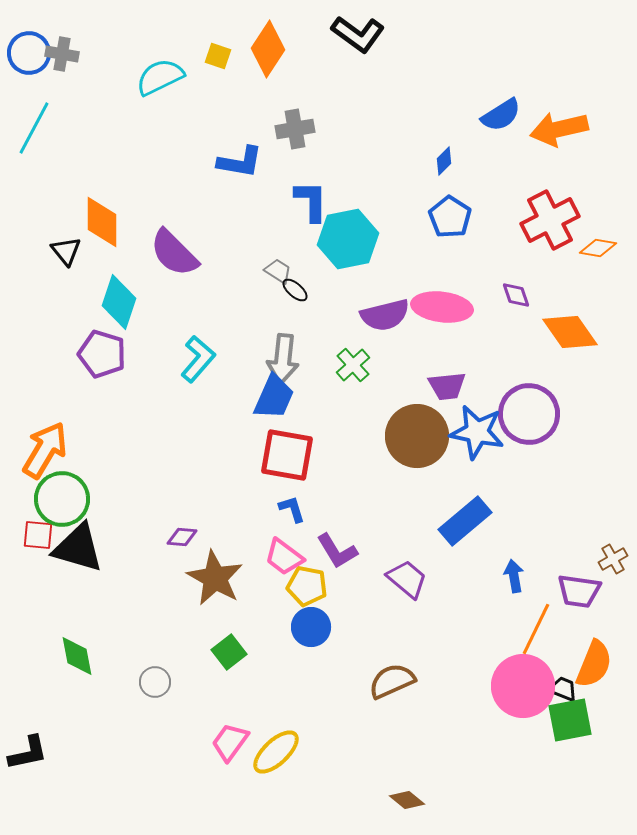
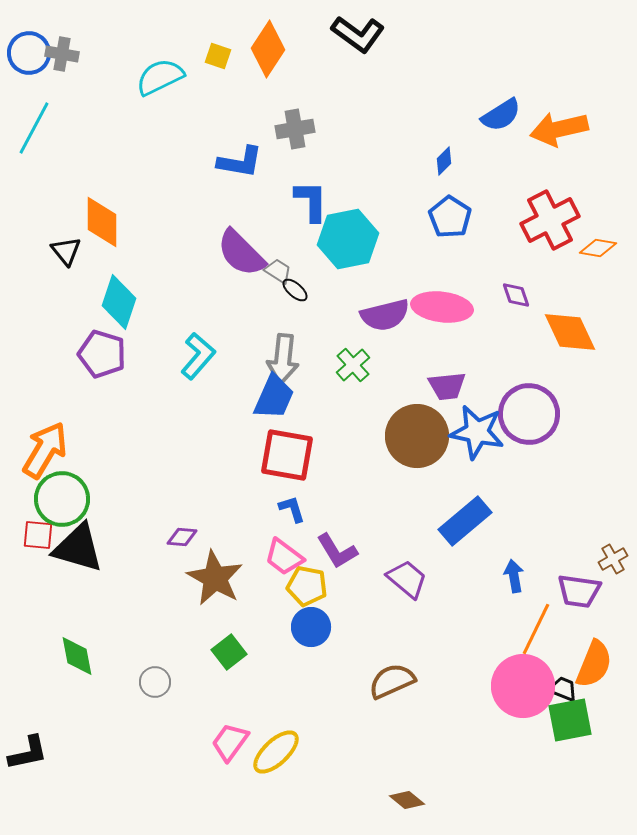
purple semicircle at (174, 253): moved 67 px right
orange diamond at (570, 332): rotated 10 degrees clockwise
cyan L-shape at (198, 359): moved 3 px up
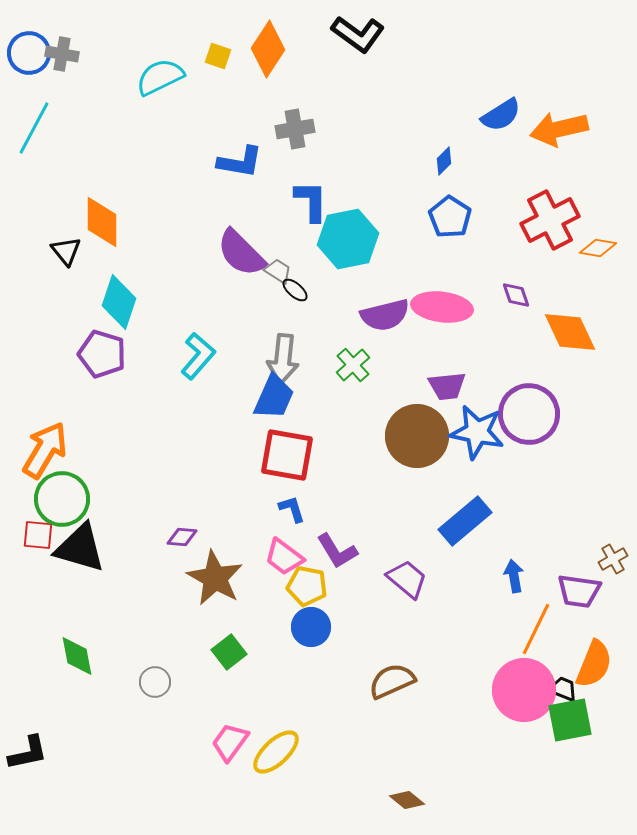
black triangle at (78, 548): moved 2 px right
pink circle at (523, 686): moved 1 px right, 4 px down
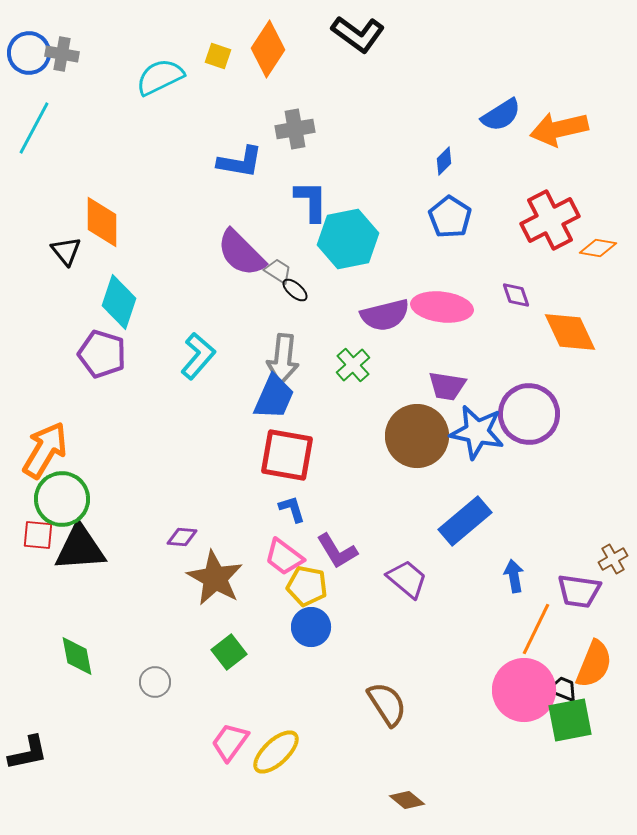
purple trapezoid at (447, 386): rotated 15 degrees clockwise
black triangle at (80, 548): rotated 20 degrees counterclockwise
brown semicircle at (392, 681): moved 5 px left, 23 px down; rotated 81 degrees clockwise
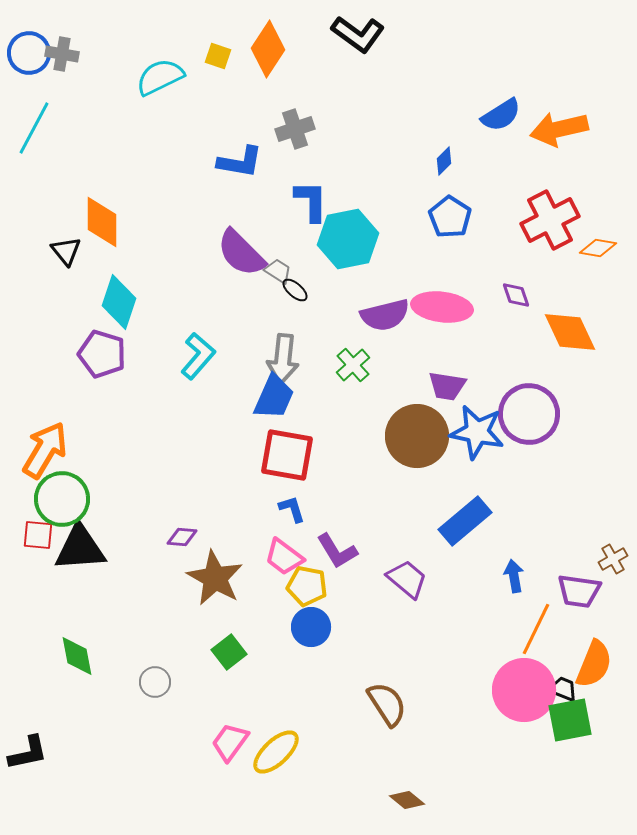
gray cross at (295, 129): rotated 9 degrees counterclockwise
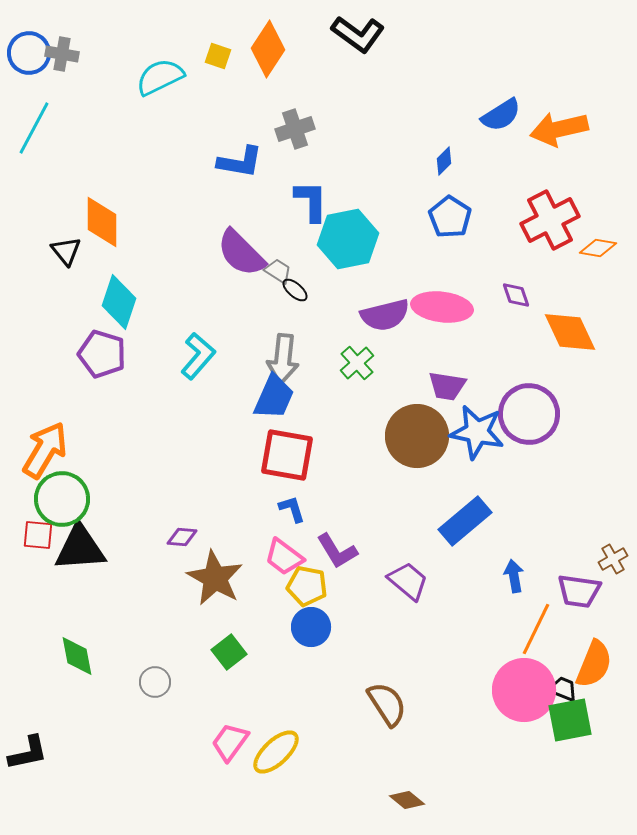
green cross at (353, 365): moved 4 px right, 2 px up
purple trapezoid at (407, 579): moved 1 px right, 2 px down
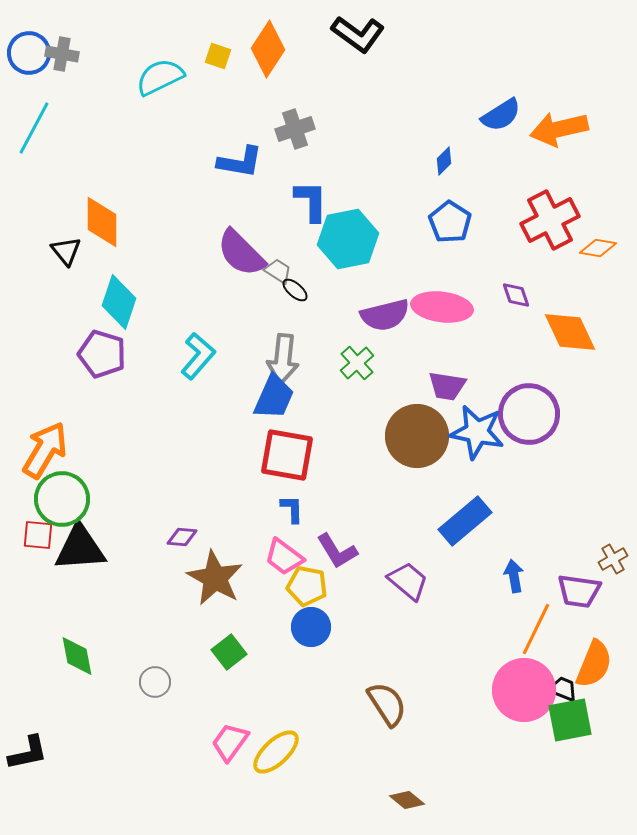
blue pentagon at (450, 217): moved 5 px down
blue L-shape at (292, 509): rotated 16 degrees clockwise
